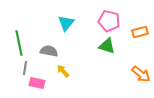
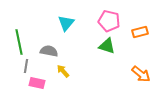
green line: moved 1 px up
gray line: moved 1 px right, 2 px up
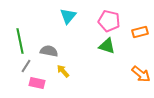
cyan triangle: moved 2 px right, 7 px up
green line: moved 1 px right, 1 px up
gray line: rotated 24 degrees clockwise
